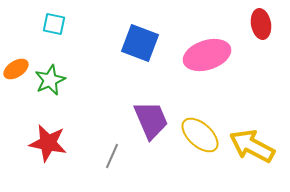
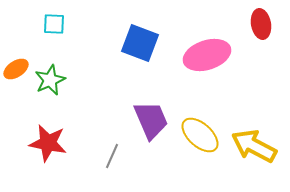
cyan square: rotated 10 degrees counterclockwise
yellow arrow: moved 2 px right
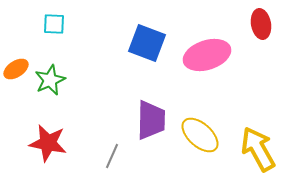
blue square: moved 7 px right
purple trapezoid: rotated 24 degrees clockwise
yellow arrow: moved 4 px right, 3 px down; rotated 33 degrees clockwise
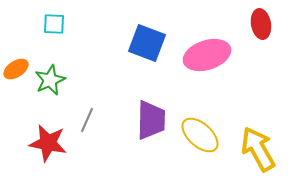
gray line: moved 25 px left, 36 px up
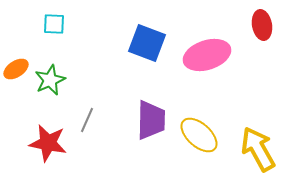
red ellipse: moved 1 px right, 1 px down
yellow ellipse: moved 1 px left
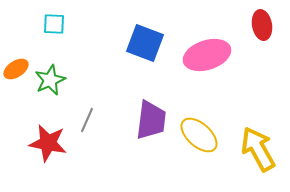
blue square: moved 2 px left
purple trapezoid: rotated 6 degrees clockwise
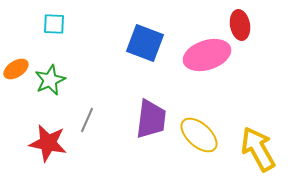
red ellipse: moved 22 px left
purple trapezoid: moved 1 px up
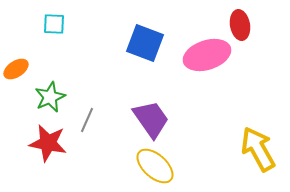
green star: moved 17 px down
purple trapezoid: rotated 42 degrees counterclockwise
yellow ellipse: moved 44 px left, 31 px down
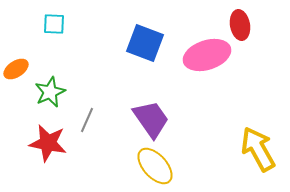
green star: moved 5 px up
yellow ellipse: rotated 6 degrees clockwise
